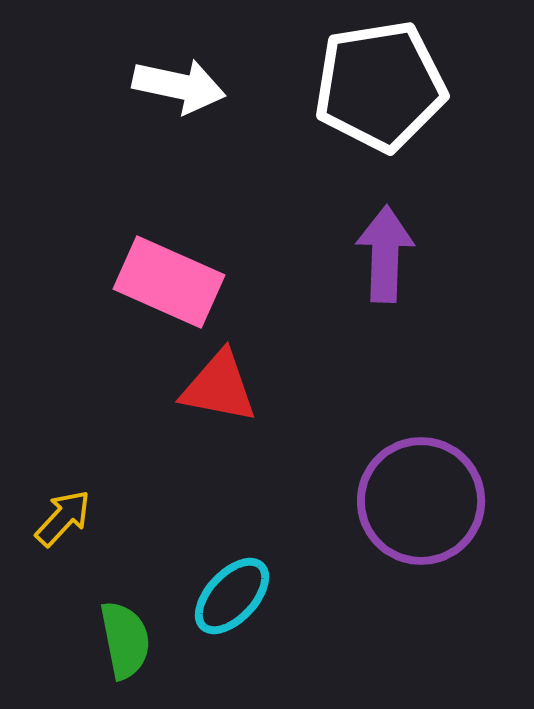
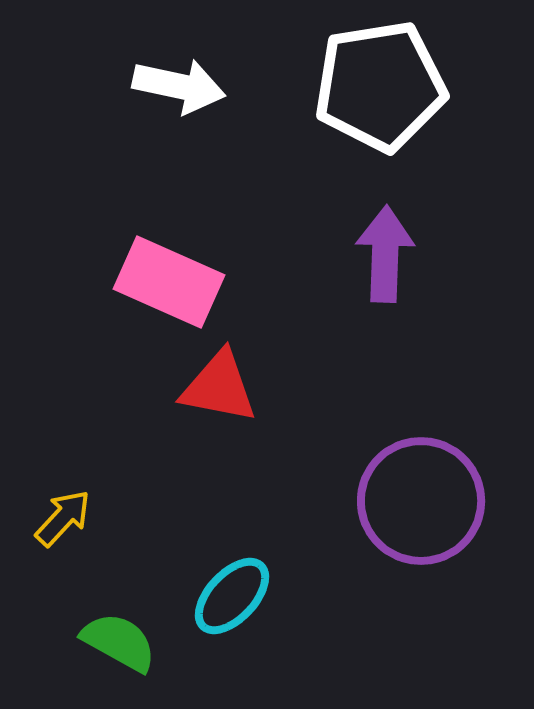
green semicircle: moved 6 px left, 2 px down; rotated 50 degrees counterclockwise
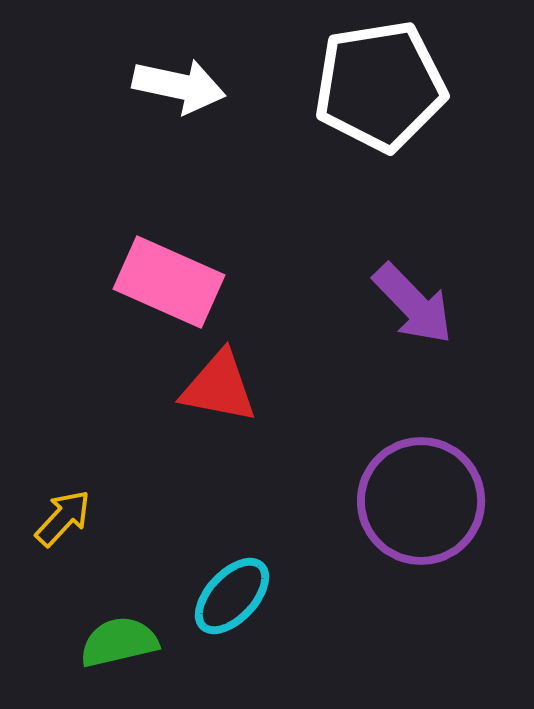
purple arrow: moved 28 px right, 50 px down; rotated 134 degrees clockwise
green semicircle: rotated 42 degrees counterclockwise
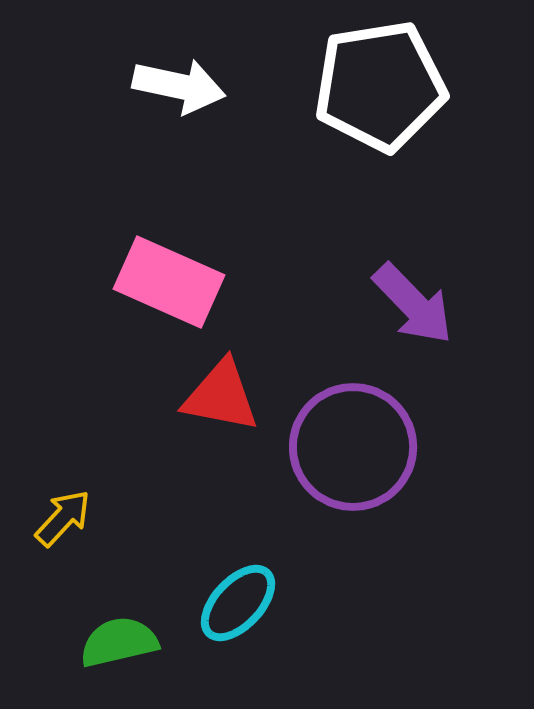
red triangle: moved 2 px right, 9 px down
purple circle: moved 68 px left, 54 px up
cyan ellipse: moved 6 px right, 7 px down
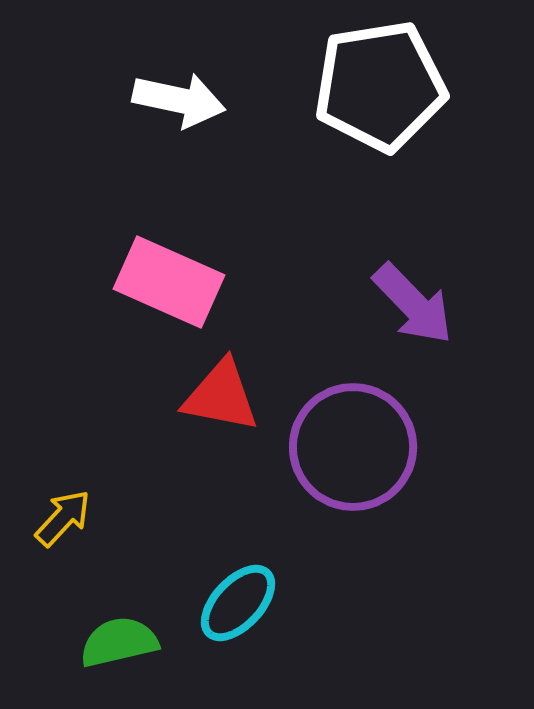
white arrow: moved 14 px down
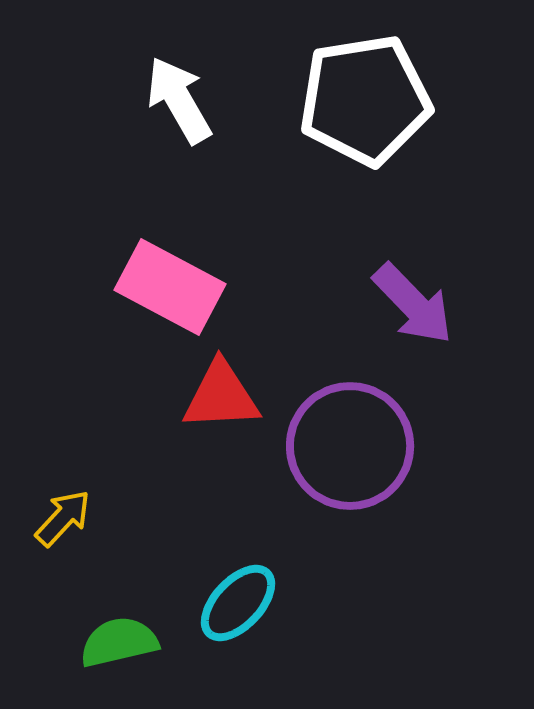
white pentagon: moved 15 px left, 14 px down
white arrow: rotated 132 degrees counterclockwise
pink rectangle: moved 1 px right, 5 px down; rotated 4 degrees clockwise
red triangle: rotated 14 degrees counterclockwise
purple circle: moved 3 px left, 1 px up
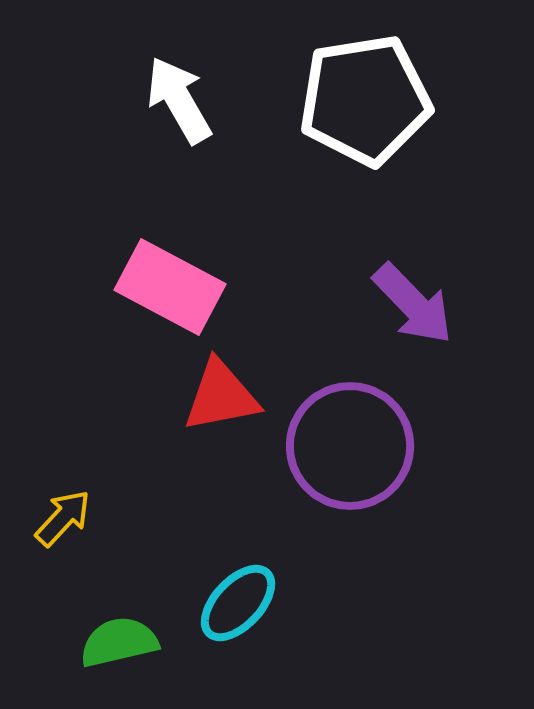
red triangle: rotated 8 degrees counterclockwise
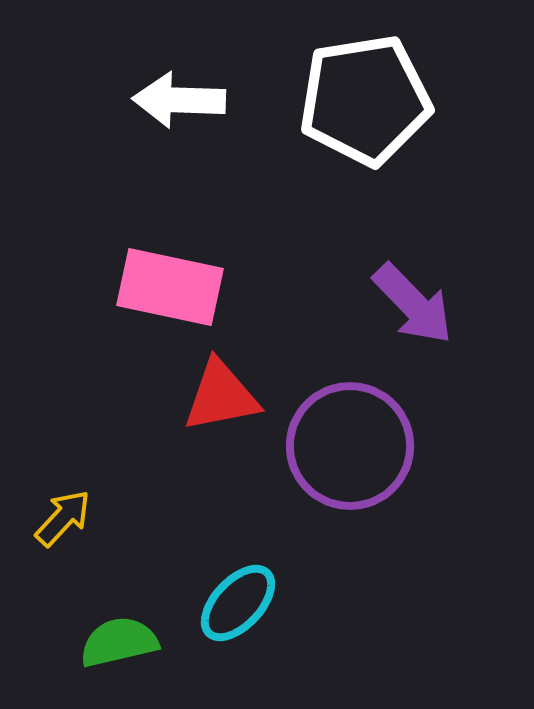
white arrow: rotated 58 degrees counterclockwise
pink rectangle: rotated 16 degrees counterclockwise
